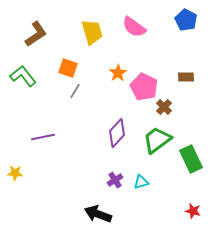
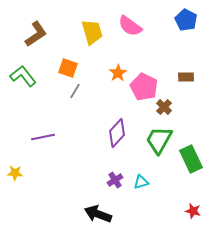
pink semicircle: moved 4 px left, 1 px up
green trapezoid: moved 2 px right; rotated 24 degrees counterclockwise
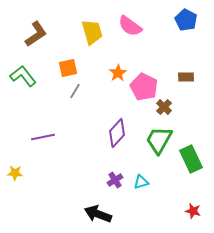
orange square: rotated 30 degrees counterclockwise
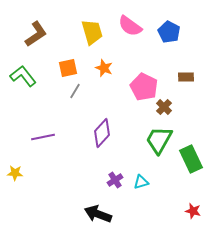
blue pentagon: moved 17 px left, 12 px down
orange star: moved 14 px left, 5 px up; rotated 18 degrees counterclockwise
purple diamond: moved 15 px left
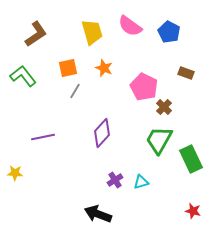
brown rectangle: moved 4 px up; rotated 21 degrees clockwise
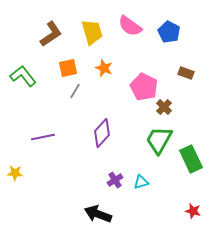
brown L-shape: moved 15 px right
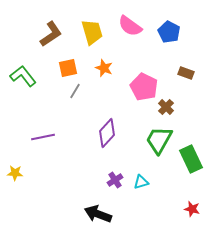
brown cross: moved 2 px right
purple diamond: moved 5 px right
red star: moved 1 px left, 2 px up
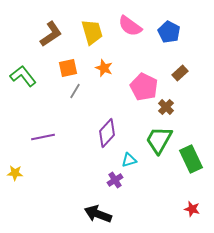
brown rectangle: moved 6 px left; rotated 63 degrees counterclockwise
cyan triangle: moved 12 px left, 22 px up
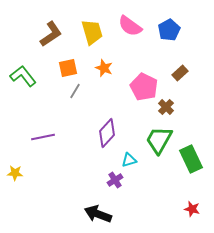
blue pentagon: moved 2 px up; rotated 15 degrees clockwise
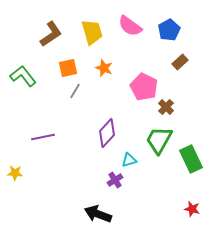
brown rectangle: moved 11 px up
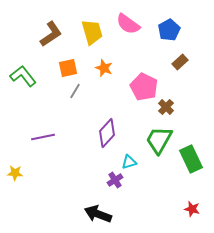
pink semicircle: moved 2 px left, 2 px up
cyan triangle: moved 2 px down
